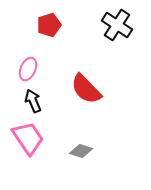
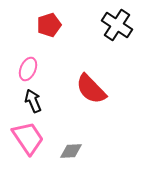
red semicircle: moved 5 px right
gray diamond: moved 10 px left; rotated 20 degrees counterclockwise
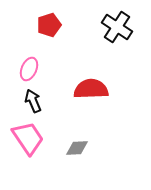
black cross: moved 2 px down
pink ellipse: moved 1 px right
red semicircle: rotated 132 degrees clockwise
gray diamond: moved 6 px right, 3 px up
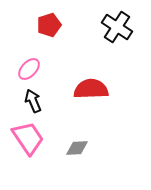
pink ellipse: rotated 20 degrees clockwise
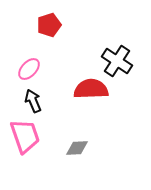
black cross: moved 34 px down
pink trapezoid: moved 3 px left, 2 px up; rotated 15 degrees clockwise
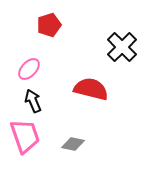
black cross: moved 5 px right, 14 px up; rotated 12 degrees clockwise
red semicircle: rotated 16 degrees clockwise
gray diamond: moved 4 px left, 4 px up; rotated 15 degrees clockwise
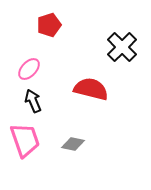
pink trapezoid: moved 4 px down
